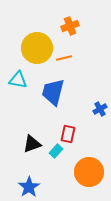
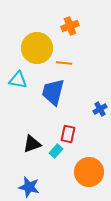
orange line: moved 5 px down; rotated 21 degrees clockwise
blue star: rotated 25 degrees counterclockwise
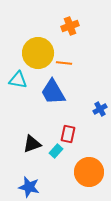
yellow circle: moved 1 px right, 5 px down
blue trapezoid: rotated 44 degrees counterclockwise
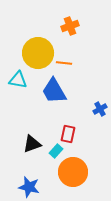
blue trapezoid: moved 1 px right, 1 px up
orange circle: moved 16 px left
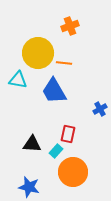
black triangle: rotated 24 degrees clockwise
